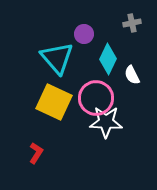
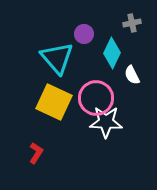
cyan diamond: moved 4 px right, 6 px up
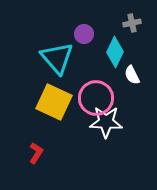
cyan diamond: moved 3 px right, 1 px up
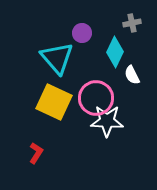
purple circle: moved 2 px left, 1 px up
white star: moved 1 px right, 1 px up
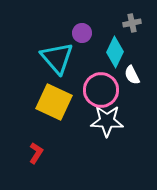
pink circle: moved 5 px right, 8 px up
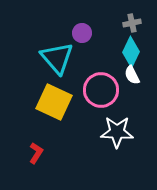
cyan diamond: moved 16 px right
white star: moved 10 px right, 11 px down
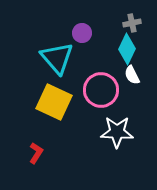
cyan diamond: moved 4 px left, 3 px up
